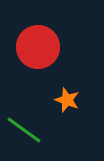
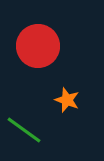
red circle: moved 1 px up
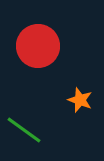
orange star: moved 13 px right
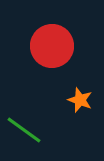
red circle: moved 14 px right
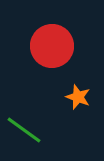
orange star: moved 2 px left, 3 px up
